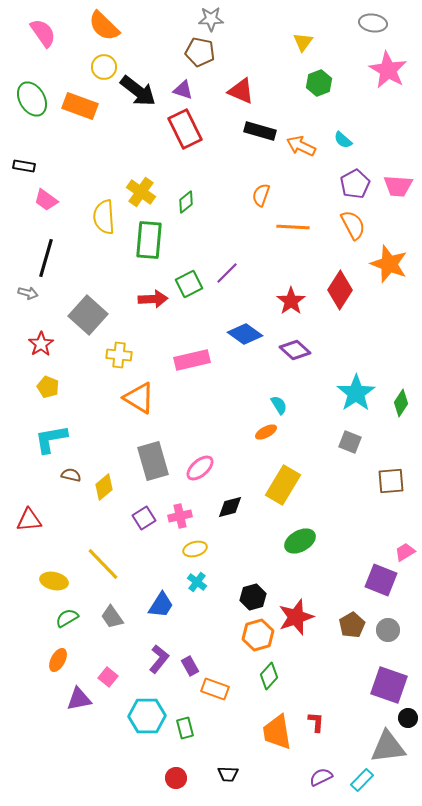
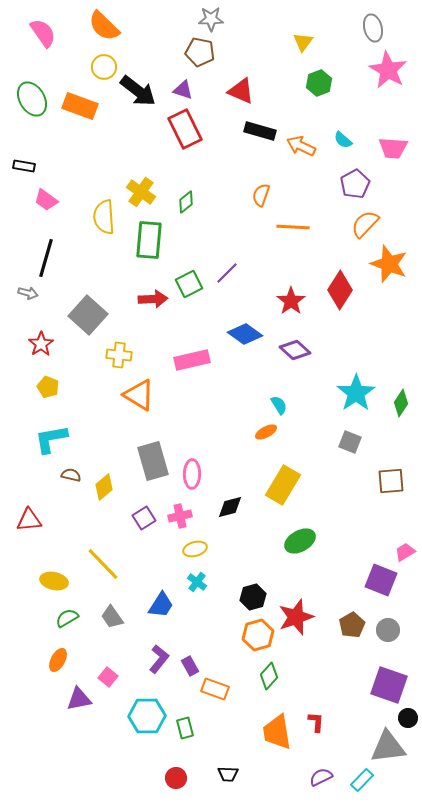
gray ellipse at (373, 23): moved 5 px down; rotated 68 degrees clockwise
pink trapezoid at (398, 186): moved 5 px left, 38 px up
orange semicircle at (353, 225): moved 12 px right, 1 px up; rotated 108 degrees counterclockwise
orange triangle at (139, 398): moved 3 px up
pink ellipse at (200, 468): moved 8 px left, 6 px down; rotated 48 degrees counterclockwise
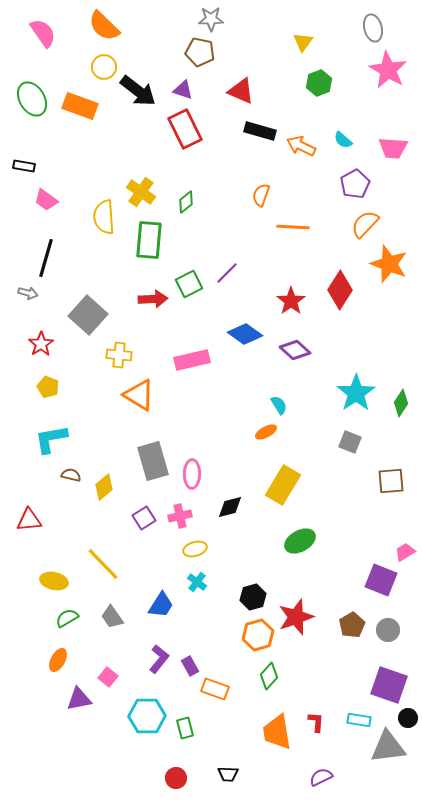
cyan rectangle at (362, 780): moved 3 px left, 60 px up; rotated 55 degrees clockwise
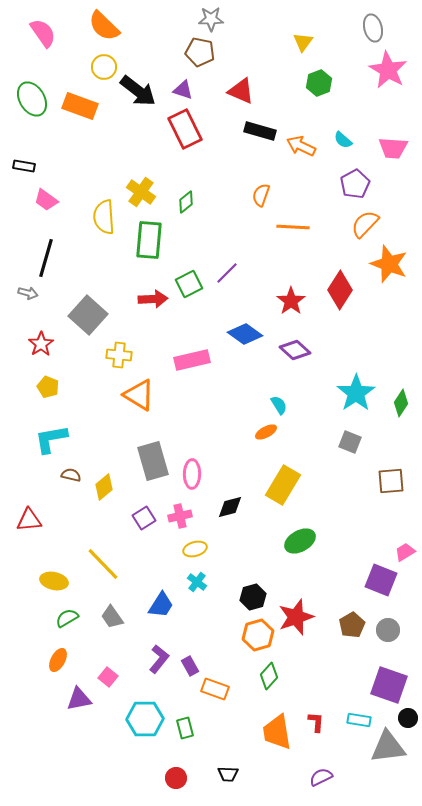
cyan hexagon at (147, 716): moved 2 px left, 3 px down
